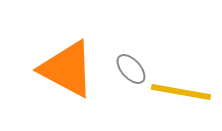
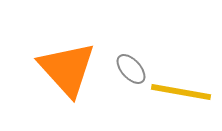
orange triangle: rotated 20 degrees clockwise
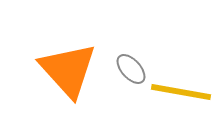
orange triangle: moved 1 px right, 1 px down
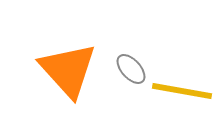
yellow line: moved 1 px right, 1 px up
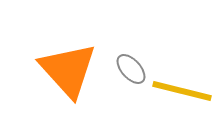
yellow line: rotated 4 degrees clockwise
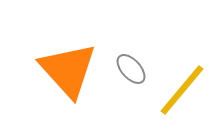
yellow line: moved 1 px up; rotated 64 degrees counterclockwise
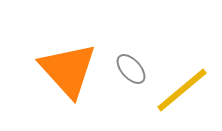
yellow line: rotated 10 degrees clockwise
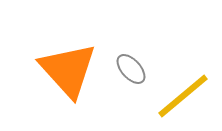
yellow line: moved 1 px right, 6 px down
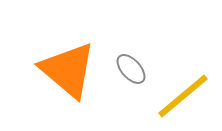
orange triangle: rotated 8 degrees counterclockwise
